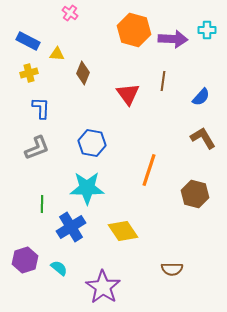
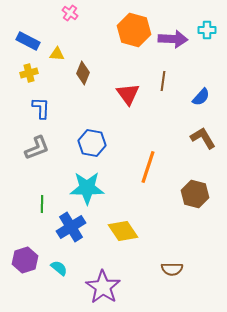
orange line: moved 1 px left, 3 px up
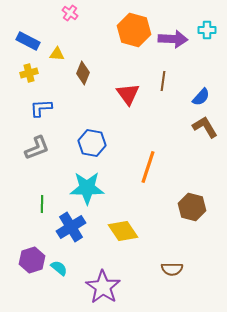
blue L-shape: rotated 95 degrees counterclockwise
brown L-shape: moved 2 px right, 11 px up
brown hexagon: moved 3 px left, 13 px down
purple hexagon: moved 7 px right
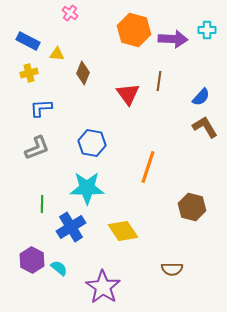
brown line: moved 4 px left
purple hexagon: rotated 15 degrees counterclockwise
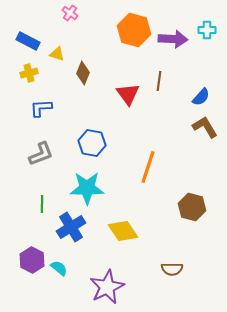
yellow triangle: rotated 14 degrees clockwise
gray L-shape: moved 4 px right, 6 px down
purple star: moved 4 px right; rotated 12 degrees clockwise
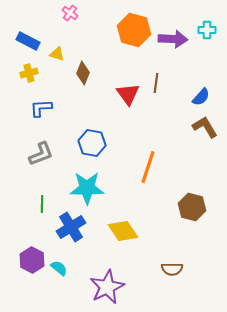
brown line: moved 3 px left, 2 px down
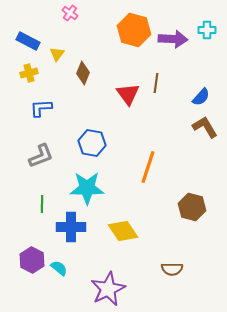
yellow triangle: rotated 49 degrees clockwise
gray L-shape: moved 2 px down
blue cross: rotated 32 degrees clockwise
purple star: moved 1 px right, 2 px down
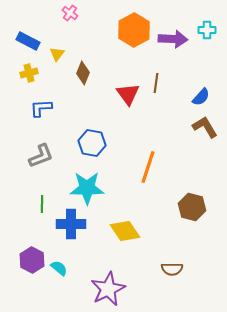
orange hexagon: rotated 16 degrees clockwise
blue cross: moved 3 px up
yellow diamond: moved 2 px right
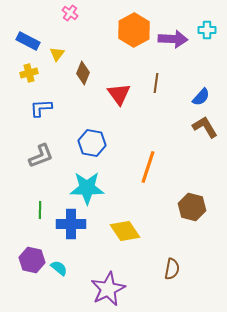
red triangle: moved 9 px left
green line: moved 2 px left, 6 px down
purple hexagon: rotated 15 degrees counterclockwise
brown semicircle: rotated 80 degrees counterclockwise
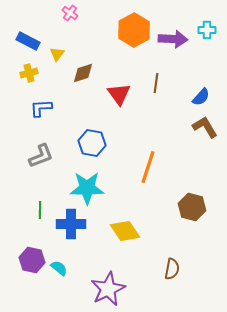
brown diamond: rotated 50 degrees clockwise
